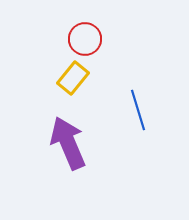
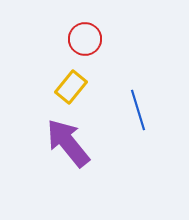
yellow rectangle: moved 2 px left, 9 px down
purple arrow: rotated 16 degrees counterclockwise
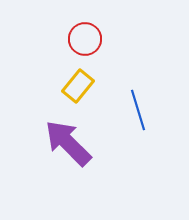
yellow rectangle: moved 7 px right, 1 px up
purple arrow: rotated 6 degrees counterclockwise
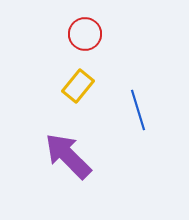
red circle: moved 5 px up
purple arrow: moved 13 px down
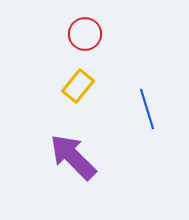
blue line: moved 9 px right, 1 px up
purple arrow: moved 5 px right, 1 px down
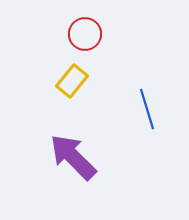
yellow rectangle: moved 6 px left, 5 px up
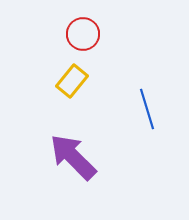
red circle: moved 2 px left
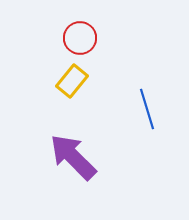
red circle: moved 3 px left, 4 px down
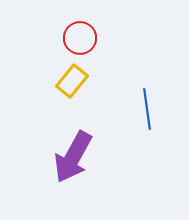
blue line: rotated 9 degrees clockwise
purple arrow: rotated 106 degrees counterclockwise
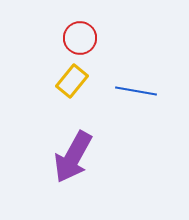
blue line: moved 11 px left, 18 px up; rotated 72 degrees counterclockwise
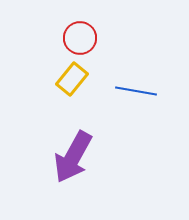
yellow rectangle: moved 2 px up
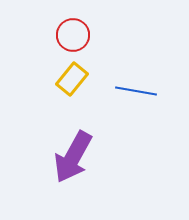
red circle: moved 7 px left, 3 px up
